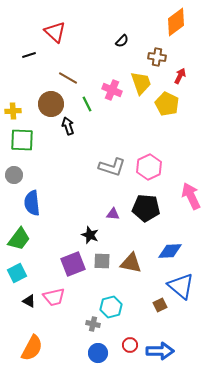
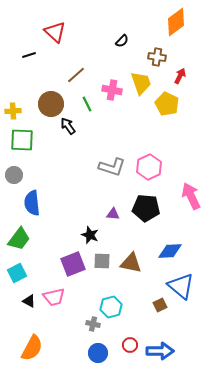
brown line: moved 8 px right, 3 px up; rotated 72 degrees counterclockwise
pink cross: rotated 12 degrees counterclockwise
black arrow: rotated 18 degrees counterclockwise
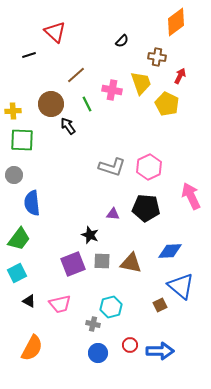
pink trapezoid: moved 6 px right, 7 px down
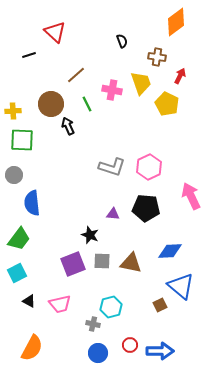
black semicircle: rotated 64 degrees counterclockwise
black arrow: rotated 12 degrees clockwise
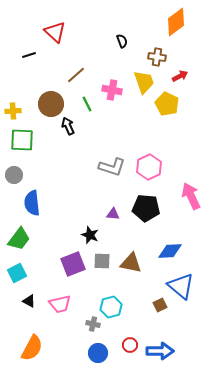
red arrow: rotated 35 degrees clockwise
yellow trapezoid: moved 3 px right, 1 px up
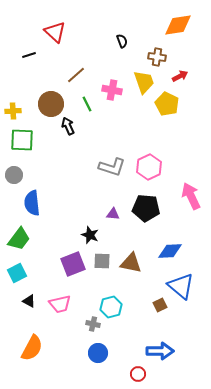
orange diamond: moved 2 px right, 3 px down; rotated 28 degrees clockwise
red circle: moved 8 px right, 29 px down
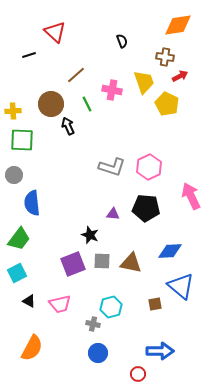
brown cross: moved 8 px right
brown square: moved 5 px left, 1 px up; rotated 16 degrees clockwise
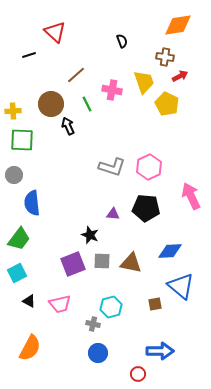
orange semicircle: moved 2 px left
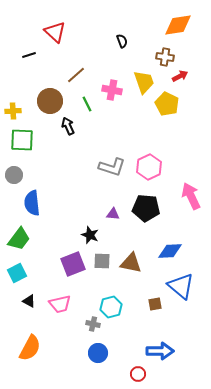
brown circle: moved 1 px left, 3 px up
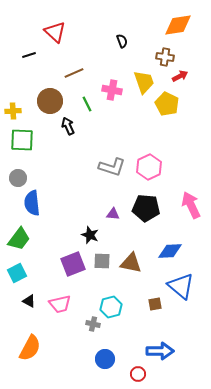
brown line: moved 2 px left, 2 px up; rotated 18 degrees clockwise
gray circle: moved 4 px right, 3 px down
pink arrow: moved 9 px down
blue circle: moved 7 px right, 6 px down
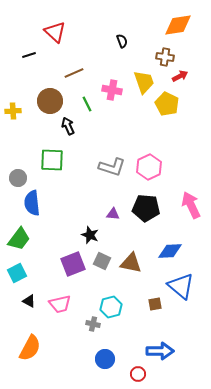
green square: moved 30 px right, 20 px down
gray square: rotated 24 degrees clockwise
